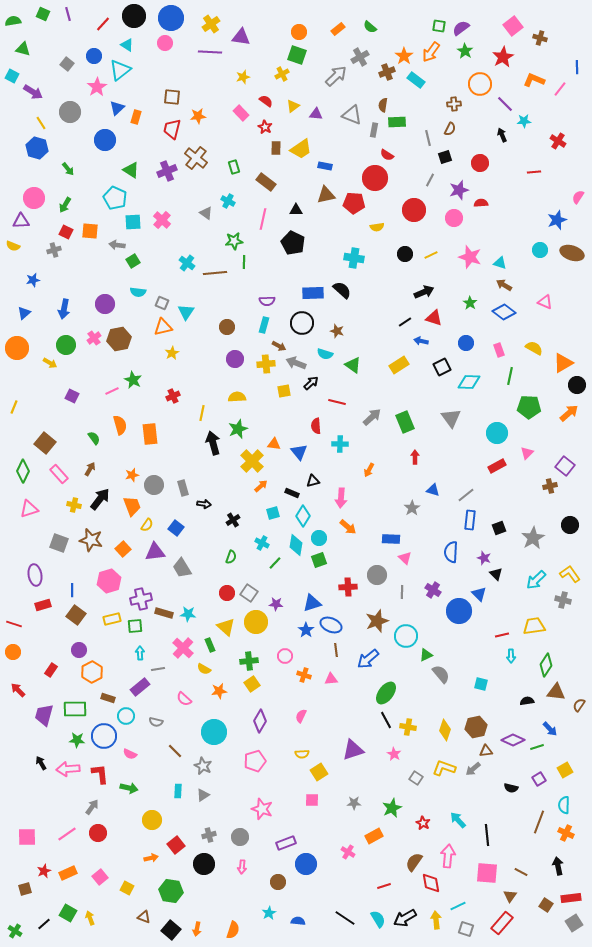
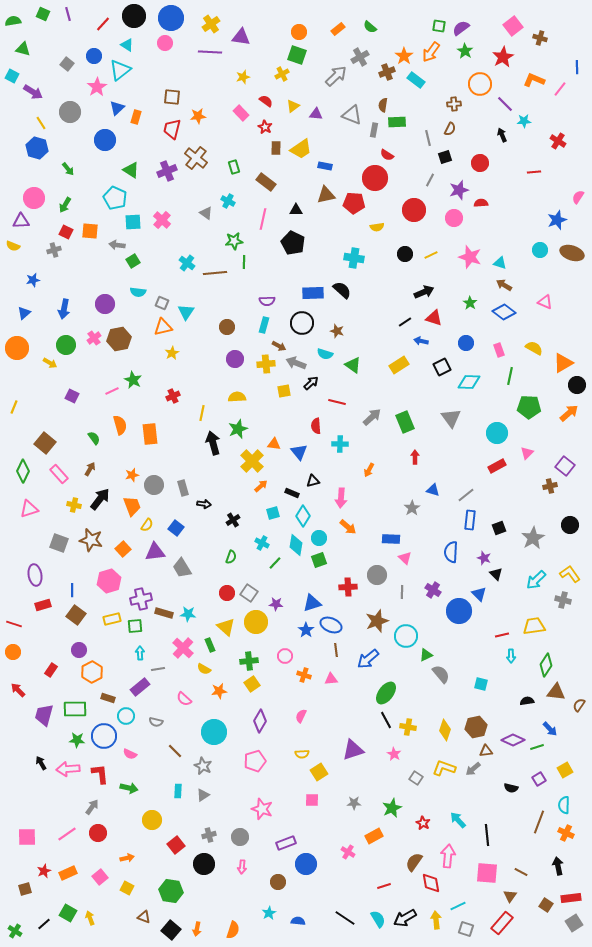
orange arrow at (151, 858): moved 24 px left
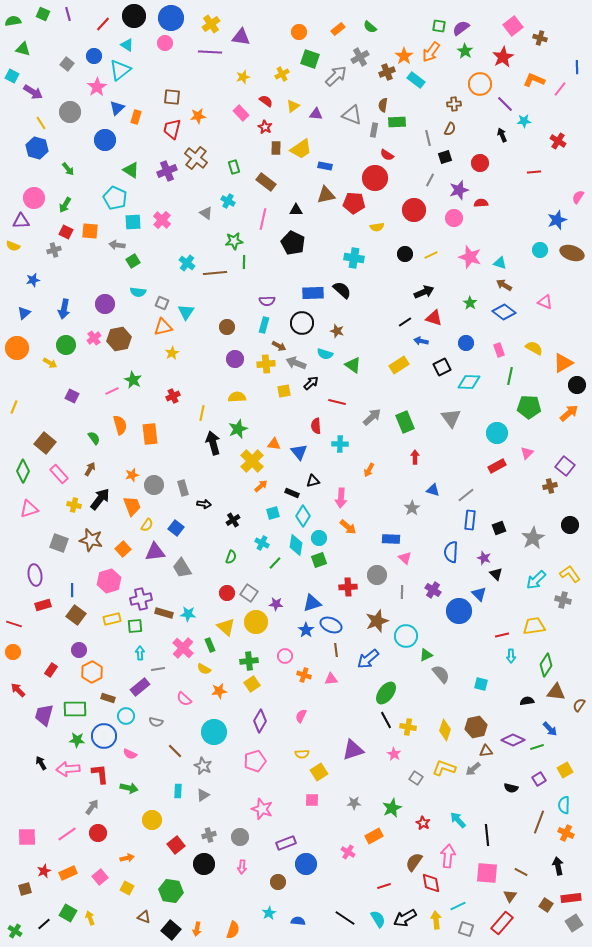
green square at (297, 55): moved 13 px right, 4 px down
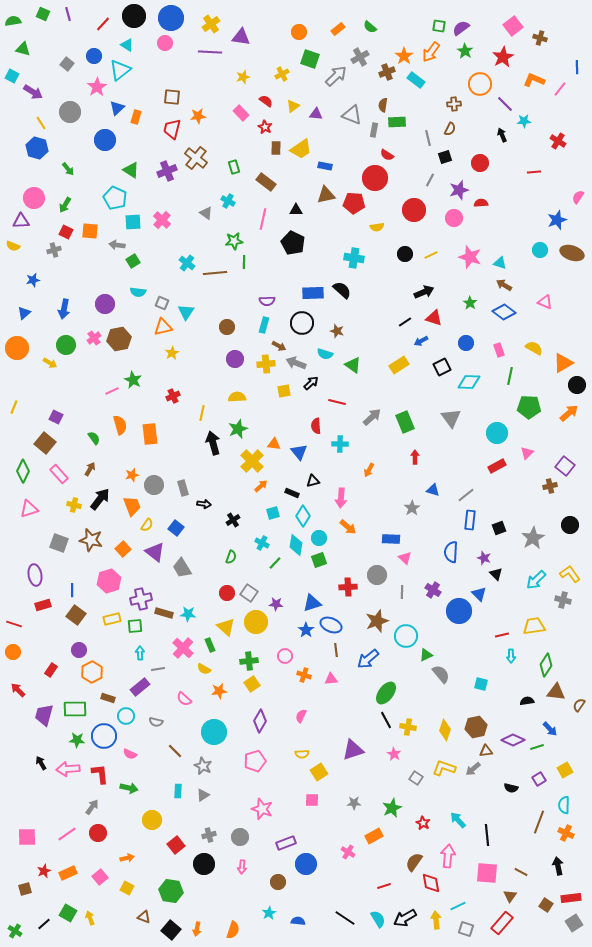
blue arrow at (421, 341): rotated 40 degrees counterclockwise
purple square at (72, 396): moved 16 px left, 21 px down
purple triangle at (155, 552): rotated 45 degrees clockwise
